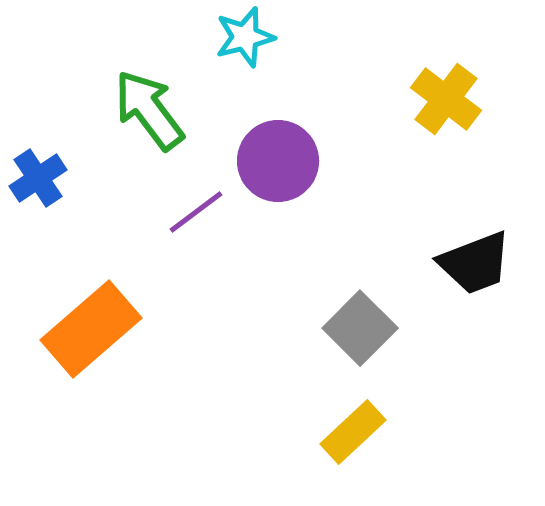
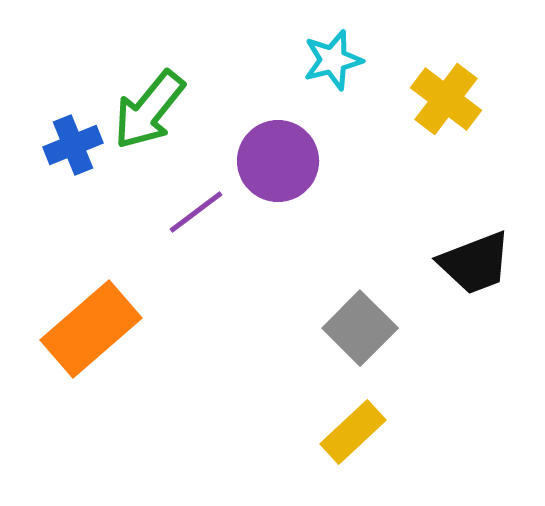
cyan star: moved 88 px right, 23 px down
green arrow: rotated 104 degrees counterclockwise
blue cross: moved 35 px right, 33 px up; rotated 12 degrees clockwise
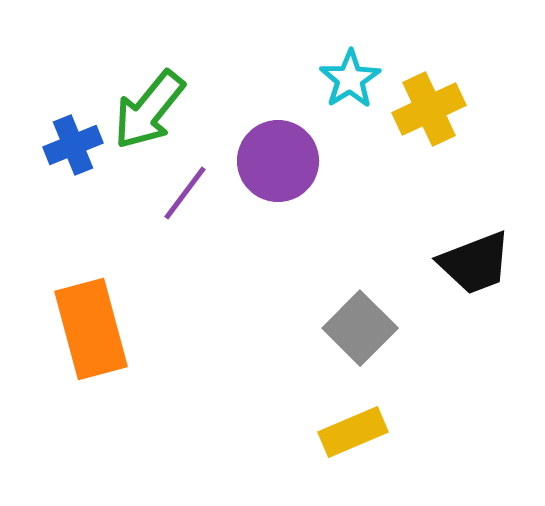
cyan star: moved 17 px right, 19 px down; rotated 18 degrees counterclockwise
yellow cross: moved 17 px left, 10 px down; rotated 28 degrees clockwise
purple line: moved 11 px left, 19 px up; rotated 16 degrees counterclockwise
orange rectangle: rotated 64 degrees counterclockwise
yellow rectangle: rotated 20 degrees clockwise
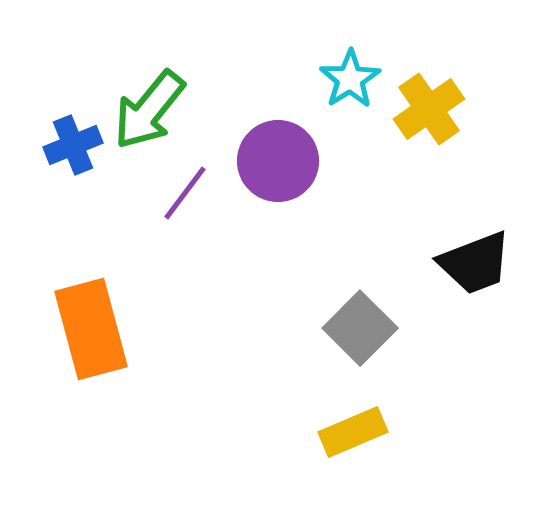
yellow cross: rotated 10 degrees counterclockwise
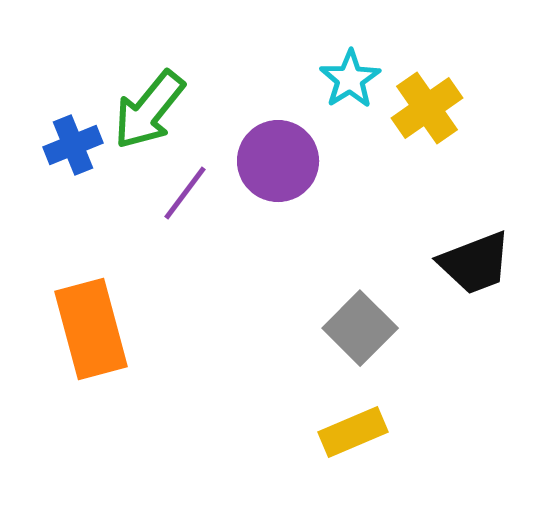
yellow cross: moved 2 px left, 1 px up
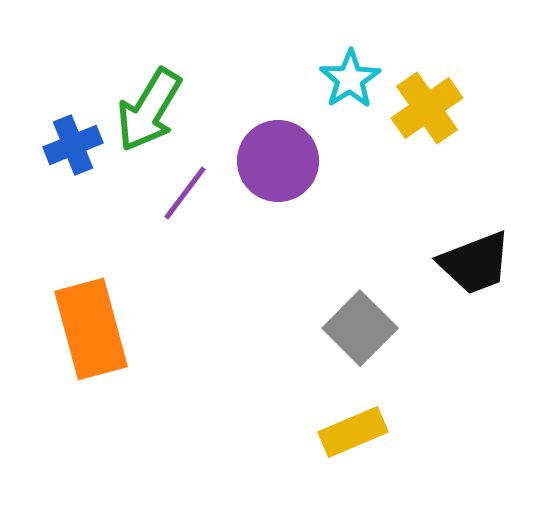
green arrow: rotated 8 degrees counterclockwise
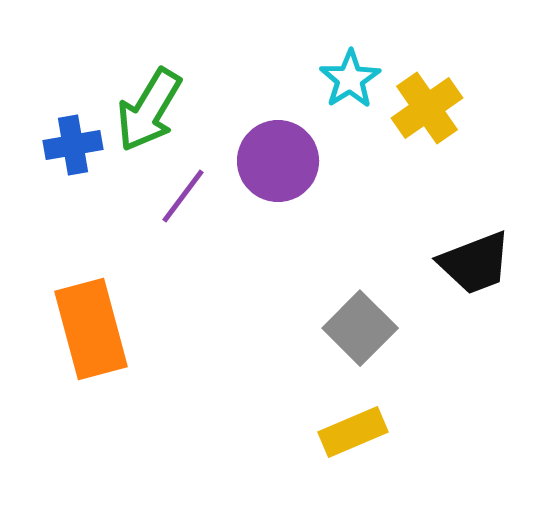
blue cross: rotated 12 degrees clockwise
purple line: moved 2 px left, 3 px down
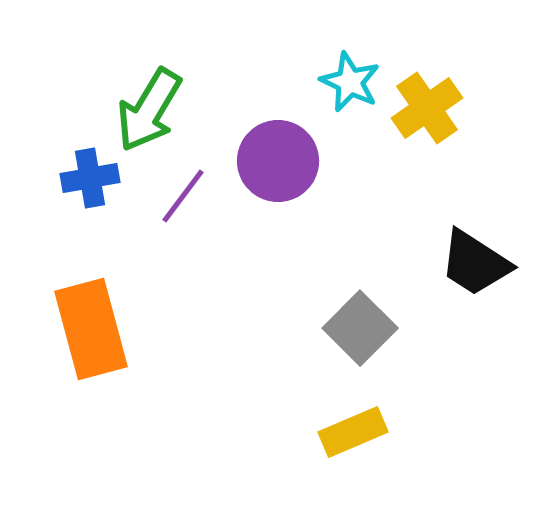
cyan star: moved 3 px down; rotated 14 degrees counterclockwise
blue cross: moved 17 px right, 33 px down
black trapezoid: rotated 54 degrees clockwise
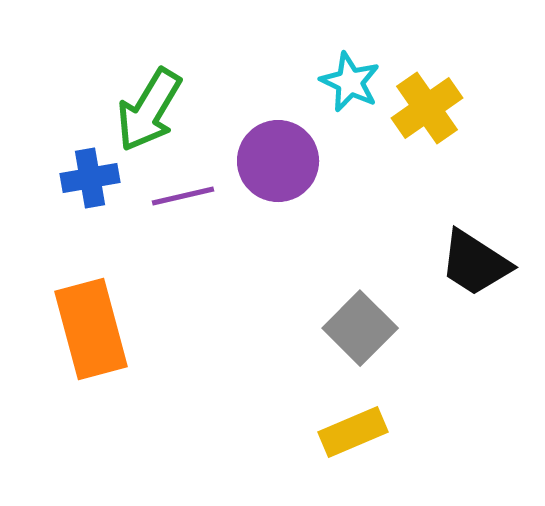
purple line: rotated 40 degrees clockwise
